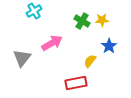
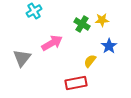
green cross: moved 3 px down
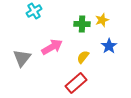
yellow star: rotated 16 degrees counterclockwise
green cross: rotated 28 degrees counterclockwise
pink arrow: moved 4 px down
yellow semicircle: moved 7 px left, 4 px up
red rectangle: rotated 30 degrees counterclockwise
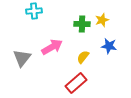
cyan cross: rotated 28 degrees clockwise
blue star: rotated 28 degrees counterclockwise
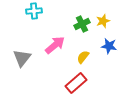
yellow star: moved 1 px right, 1 px down
green cross: rotated 28 degrees counterclockwise
pink arrow: moved 3 px right, 2 px up; rotated 10 degrees counterclockwise
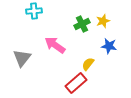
pink arrow: rotated 105 degrees counterclockwise
yellow semicircle: moved 5 px right, 7 px down
